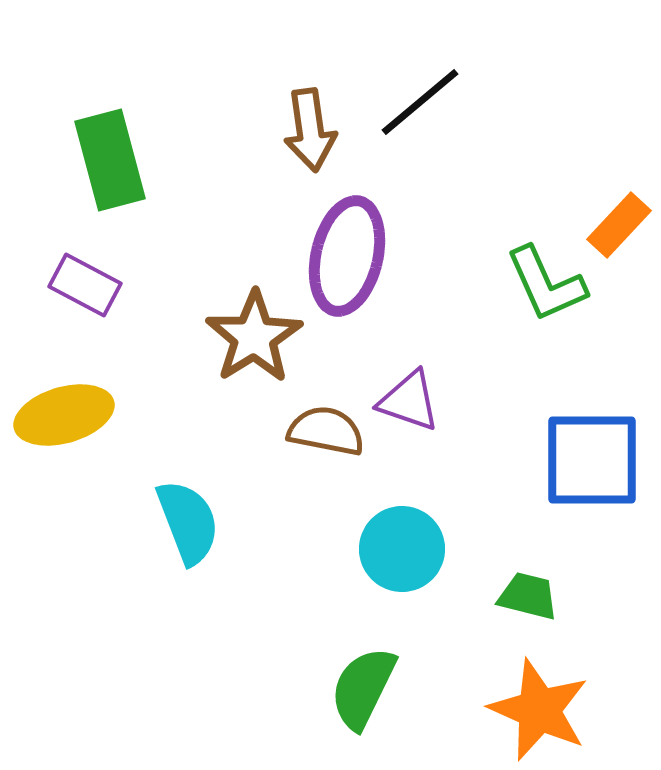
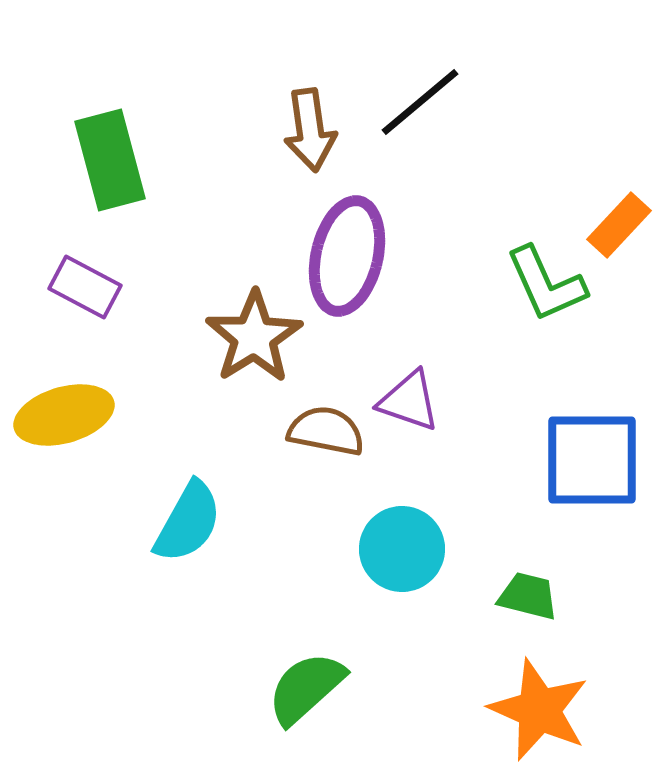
purple rectangle: moved 2 px down
cyan semicircle: rotated 50 degrees clockwise
green semicircle: moved 57 px left; rotated 22 degrees clockwise
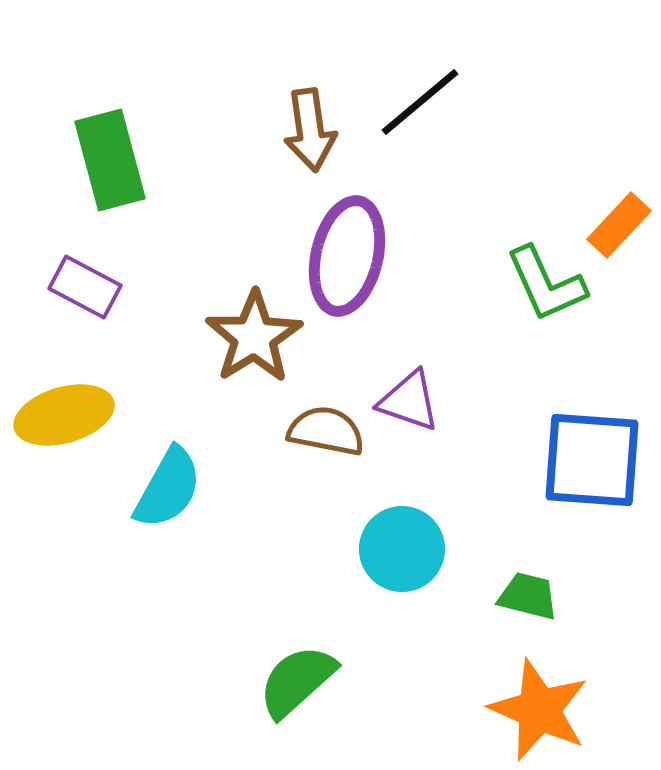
blue square: rotated 4 degrees clockwise
cyan semicircle: moved 20 px left, 34 px up
green semicircle: moved 9 px left, 7 px up
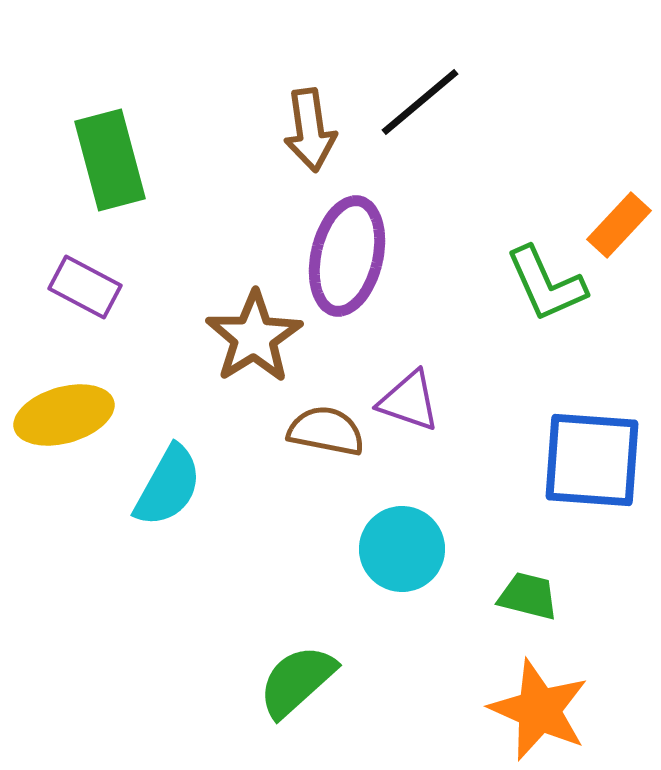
cyan semicircle: moved 2 px up
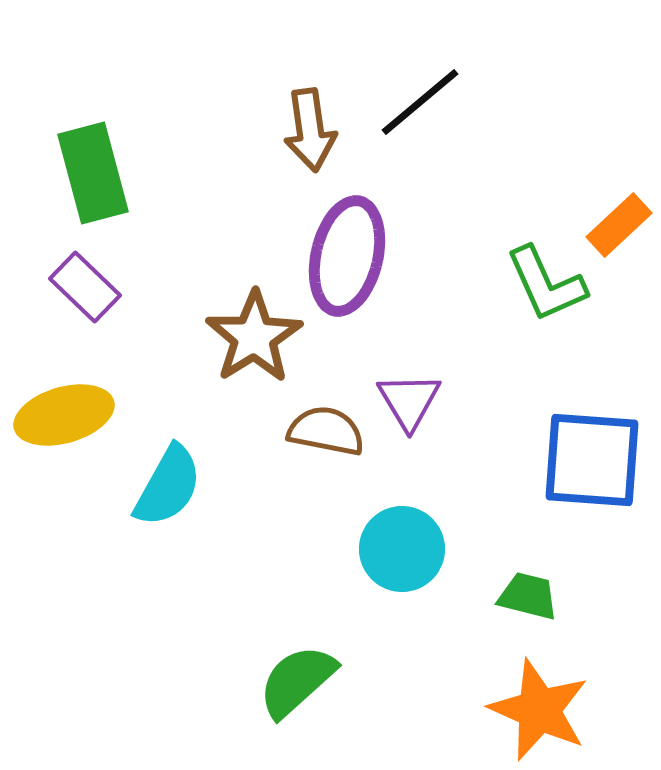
green rectangle: moved 17 px left, 13 px down
orange rectangle: rotated 4 degrees clockwise
purple rectangle: rotated 16 degrees clockwise
purple triangle: rotated 40 degrees clockwise
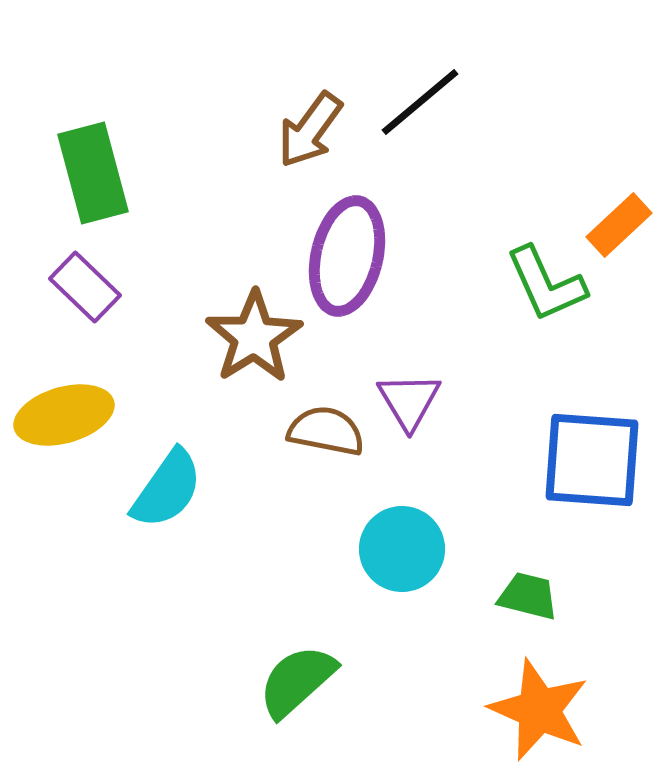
brown arrow: rotated 44 degrees clockwise
cyan semicircle: moved 1 px left, 3 px down; rotated 6 degrees clockwise
